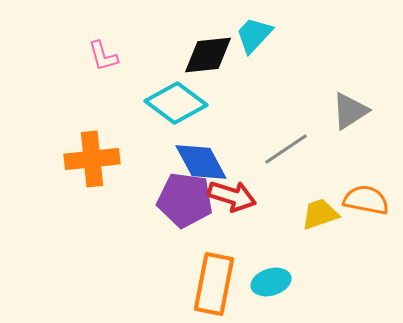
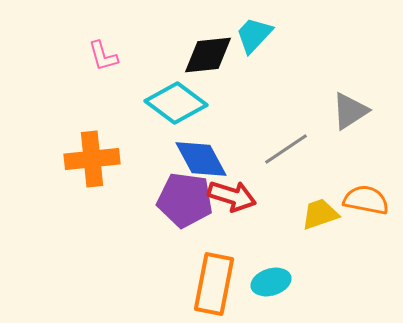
blue diamond: moved 3 px up
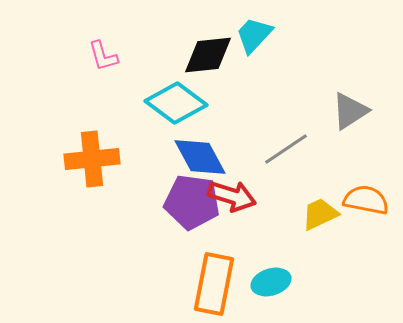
blue diamond: moved 1 px left, 2 px up
purple pentagon: moved 7 px right, 2 px down
yellow trapezoid: rotated 6 degrees counterclockwise
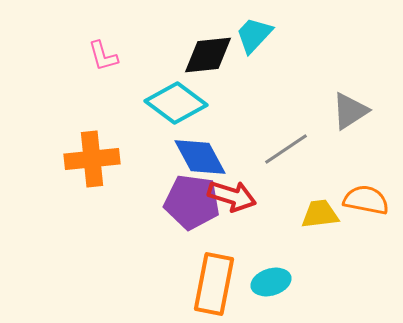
yellow trapezoid: rotated 18 degrees clockwise
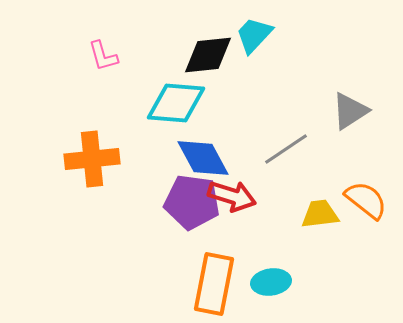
cyan diamond: rotated 32 degrees counterclockwise
blue diamond: moved 3 px right, 1 px down
orange semicircle: rotated 27 degrees clockwise
cyan ellipse: rotated 9 degrees clockwise
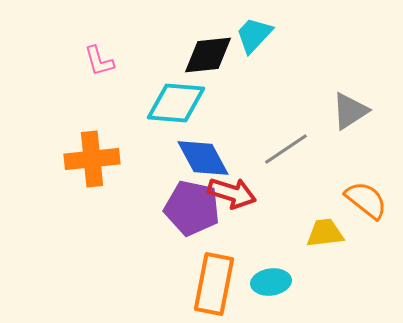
pink L-shape: moved 4 px left, 5 px down
red arrow: moved 3 px up
purple pentagon: moved 6 px down; rotated 4 degrees clockwise
yellow trapezoid: moved 5 px right, 19 px down
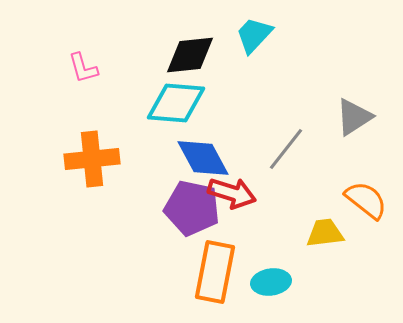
black diamond: moved 18 px left
pink L-shape: moved 16 px left, 7 px down
gray triangle: moved 4 px right, 6 px down
gray line: rotated 18 degrees counterclockwise
orange rectangle: moved 1 px right, 12 px up
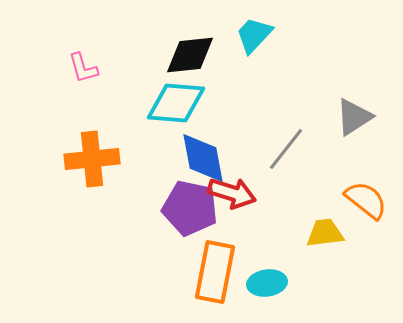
blue diamond: rotated 18 degrees clockwise
purple pentagon: moved 2 px left
cyan ellipse: moved 4 px left, 1 px down
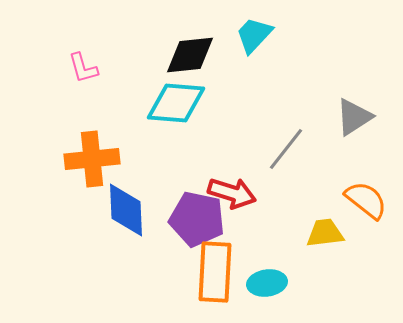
blue diamond: moved 77 px left, 52 px down; rotated 8 degrees clockwise
purple pentagon: moved 7 px right, 11 px down
orange rectangle: rotated 8 degrees counterclockwise
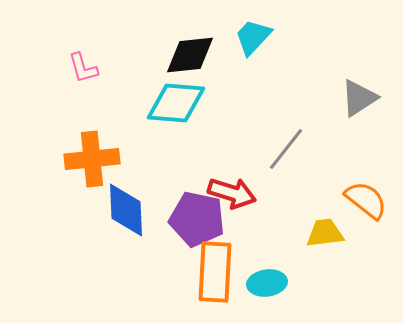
cyan trapezoid: moved 1 px left, 2 px down
gray triangle: moved 5 px right, 19 px up
